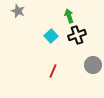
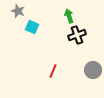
cyan square: moved 19 px left, 9 px up; rotated 24 degrees counterclockwise
gray circle: moved 5 px down
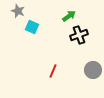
green arrow: rotated 72 degrees clockwise
black cross: moved 2 px right
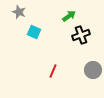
gray star: moved 1 px right, 1 px down
cyan square: moved 2 px right, 5 px down
black cross: moved 2 px right
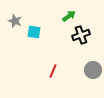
gray star: moved 4 px left, 9 px down
cyan square: rotated 16 degrees counterclockwise
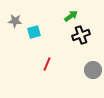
green arrow: moved 2 px right
gray star: rotated 16 degrees counterclockwise
cyan square: rotated 24 degrees counterclockwise
red line: moved 6 px left, 7 px up
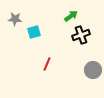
gray star: moved 2 px up
